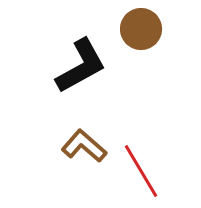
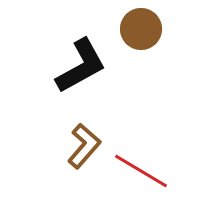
brown L-shape: rotated 90 degrees clockwise
red line: rotated 28 degrees counterclockwise
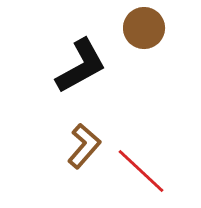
brown circle: moved 3 px right, 1 px up
red line: rotated 12 degrees clockwise
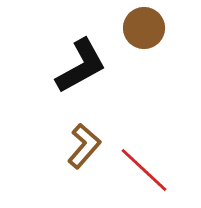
red line: moved 3 px right, 1 px up
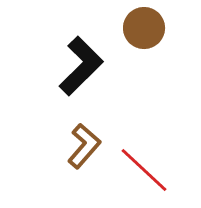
black L-shape: rotated 16 degrees counterclockwise
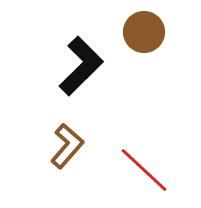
brown circle: moved 4 px down
brown L-shape: moved 17 px left
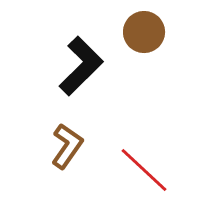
brown L-shape: rotated 6 degrees counterclockwise
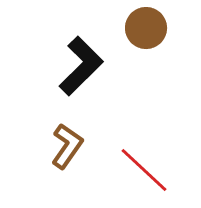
brown circle: moved 2 px right, 4 px up
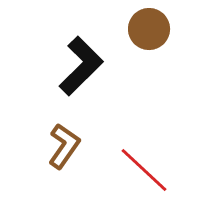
brown circle: moved 3 px right, 1 px down
brown L-shape: moved 3 px left
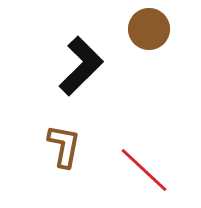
brown L-shape: rotated 24 degrees counterclockwise
